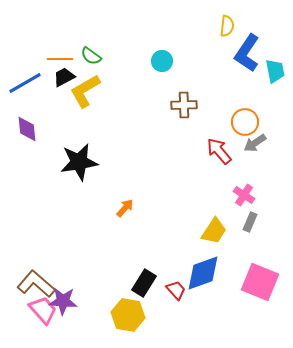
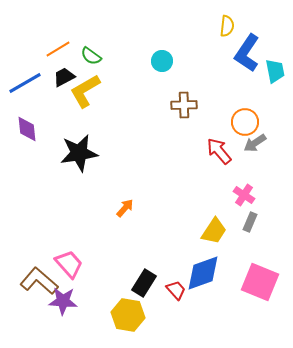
orange line: moved 2 px left, 10 px up; rotated 30 degrees counterclockwise
black star: moved 9 px up
brown L-shape: moved 3 px right, 3 px up
pink trapezoid: moved 26 px right, 46 px up
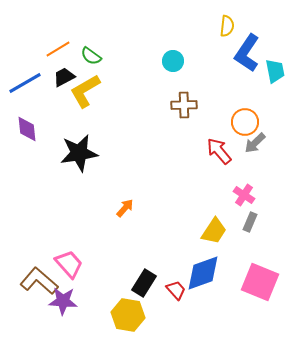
cyan circle: moved 11 px right
gray arrow: rotated 10 degrees counterclockwise
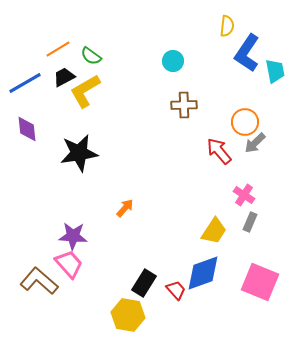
purple star: moved 10 px right, 65 px up
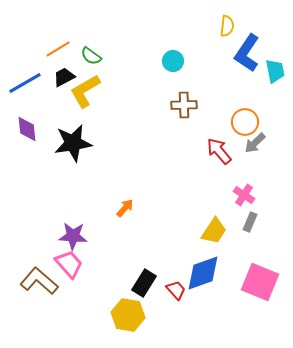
black star: moved 6 px left, 10 px up
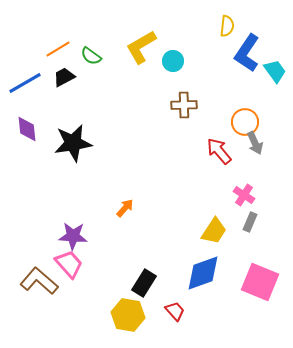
cyan trapezoid: rotated 25 degrees counterclockwise
yellow L-shape: moved 56 px right, 44 px up
gray arrow: rotated 70 degrees counterclockwise
red trapezoid: moved 1 px left, 21 px down
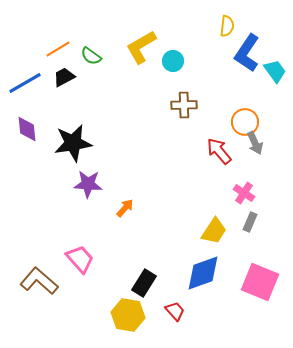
pink cross: moved 2 px up
purple star: moved 15 px right, 52 px up
pink trapezoid: moved 11 px right, 5 px up
